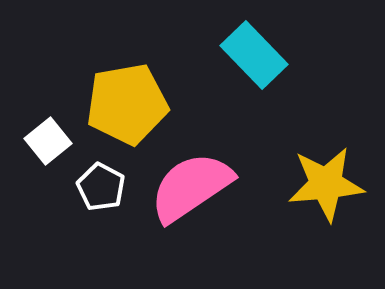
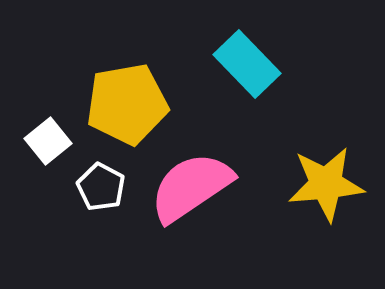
cyan rectangle: moved 7 px left, 9 px down
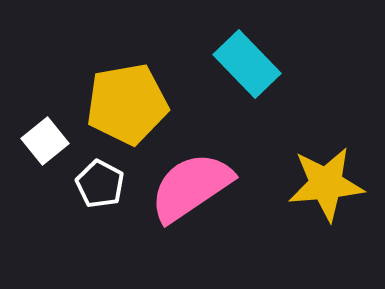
white square: moved 3 px left
white pentagon: moved 1 px left, 3 px up
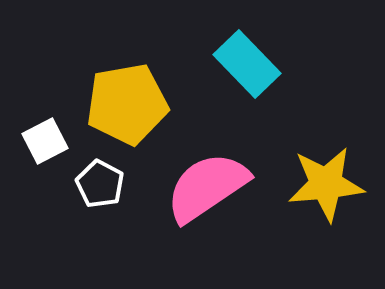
white square: rotated 12 degrees clockwise
pink semicircle: moved 16 px right
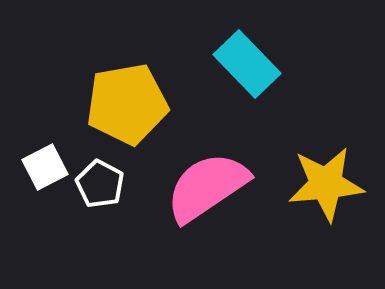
white square: moved 26 px down
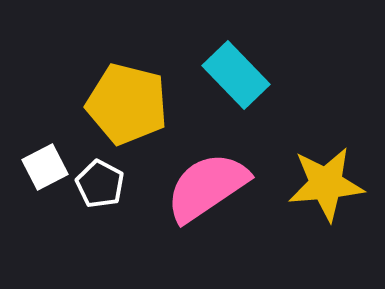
cyan rectangle: moved 11 px left, 11 px down
yellow pentagon: rotated 24 degrees clockwise
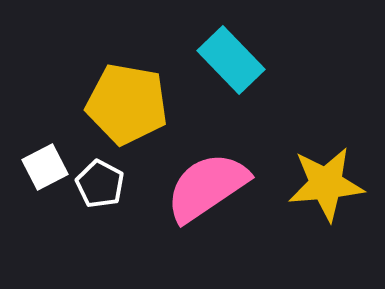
cyan rectangle: moved 5 px left, 15 px up
yellow pentagon: rotated 4 degrees counterclockwise
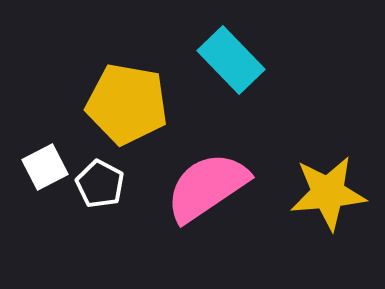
yellow star: moved 2 px right, 9 px down
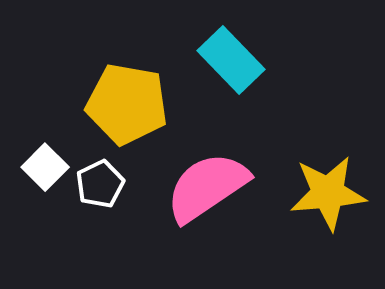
white square: rotated 18 degrees counterclockwise
white pentagon: rotated 18 degrees clockwise
